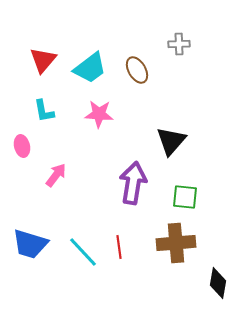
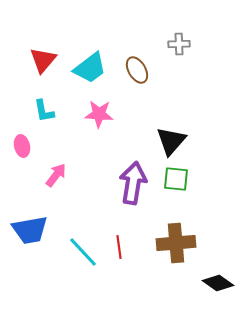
green square: moved 9 px left, 18 px up
blue trapezoid: moved 14 px up; rotated 27 degrees counterclockwise
black diamond: rotated 64 degrees counterclockwise
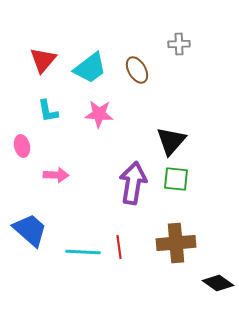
cyan L-shape: moved 4 px right
pink arrow: rotated 55 degrees clockwise
blue trapezoid: rotated 129 degrees counterclockwise
cyan line: rotated 44 degrees counterclockwise
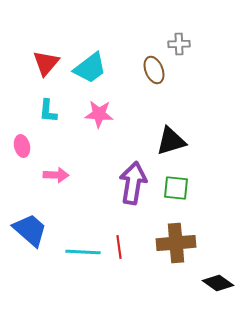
red triangle: moved 3 px right, 3 px down
brown ellipse: moved 17 px right; rotated 8 degrees clockwise
cyan L-shape: rotated 15 degrees clockwise
black triangle: rotated 32 degrees clockwise
green square: moved 9 px down
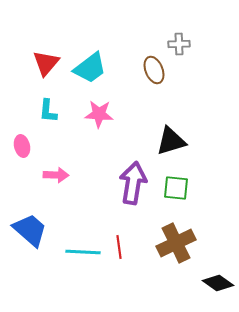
brown cross: rotated 21 degrees counterclockwise
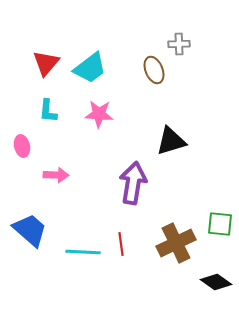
green square: moved 44 px right, 36 px down
red line: moved 2 px right, 3 px up
black diamond: moved 2 px left, 1 px up
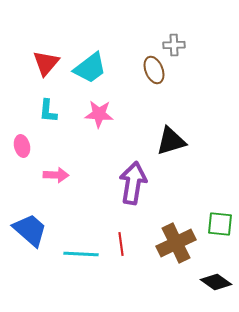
gray cross: moved 5 px left, 1 px down
cyan line: moved 2 px left, 2 px down
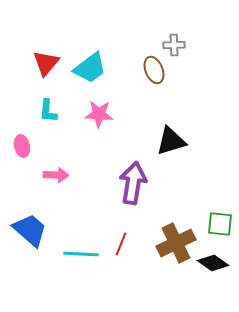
red line: rotated 30 degrees clockwise
black diamond: moved 3 px left, 19 px up
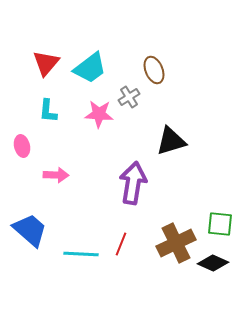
gray cross: moved 45 px left, 52 px down; rotated 30 degrees counterclockwise
black diamond: rotated 12 degrees counterclockwise
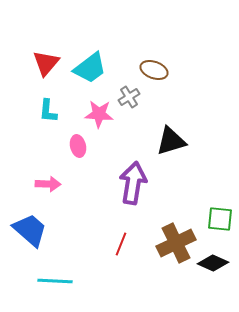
brown ellipse: rotated 48 degrees counterclockwise
pink ellipse: moved 56 px right
pink arrow: moved 8 px left, 9 px down
green square: moved 5 px up
cyan line: moved 26 px left, 27 px down
